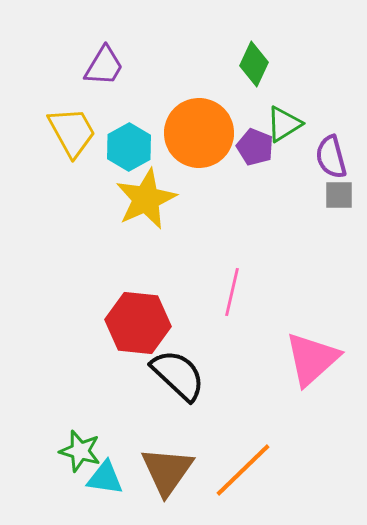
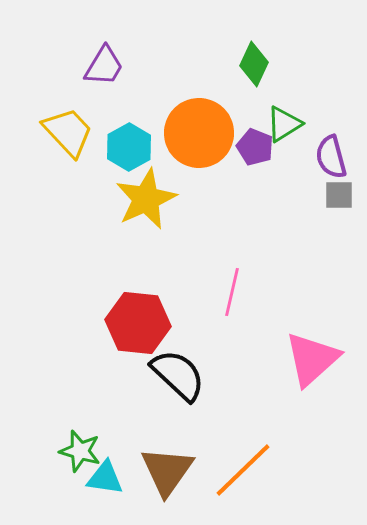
yellow trapezoid: moved 4 px left; rotated 14 degrees counterclockwise
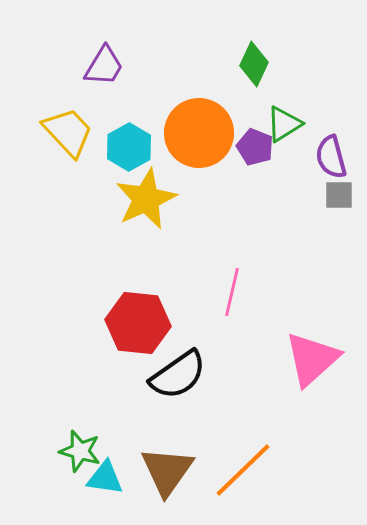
black semicircle: rotated 102 degrees clockwise
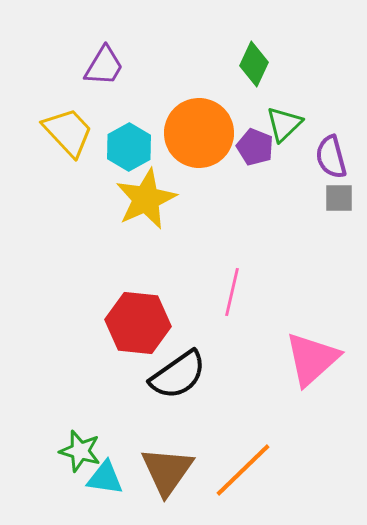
green triangle: rotated 12 degrees counterclockwise
gray square: moved 3 px down
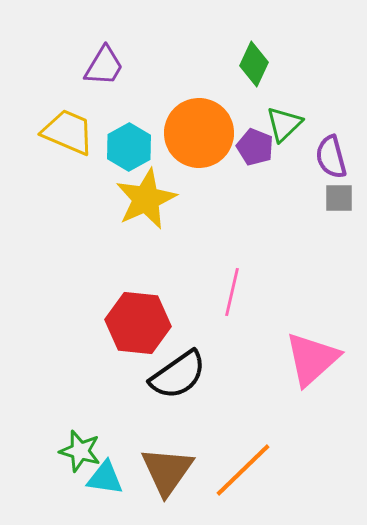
yellow trapezoid: rotated 24 degrees counterclockwise
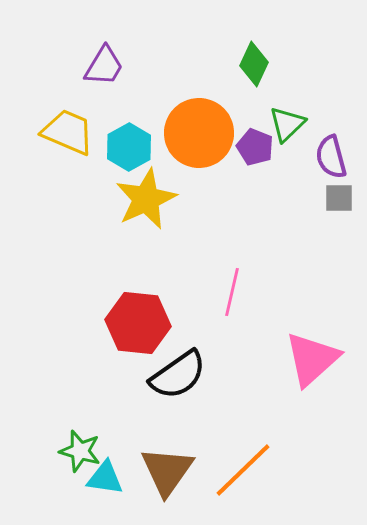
green triangle: moved 3 px right
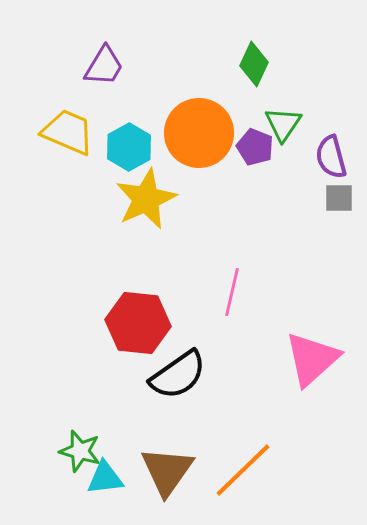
green triangle: moved 4 px left; rotated 12 degrees counterclockwise
cyan triangle: rotated 15 degrees counterclockwise
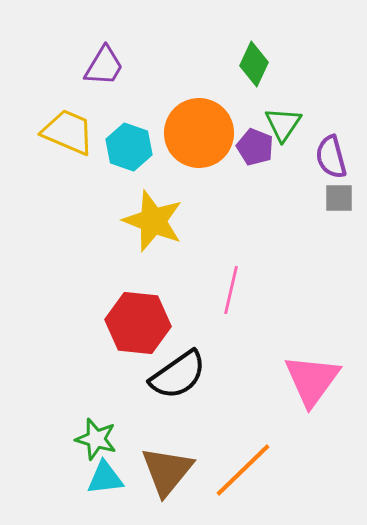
cyan hexagon: rotated 12 degrees counterclockwise
yellow star: moved 7 px right, 22 px down; rotated 26 degrees counterclockwise
pink line: moved 1 px left, 2 px up
pink triangle: moved 21 px down; rotated 12 degrees counterclockwise
green star: moved 16 px right, 12 px up
brown triangle: rotated 4 degrees clockwise
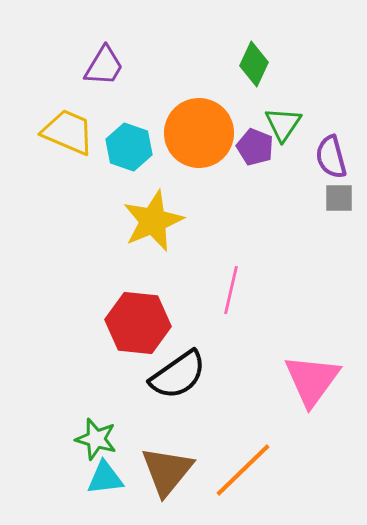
yellow star: rotated 28 degrees clockwise
